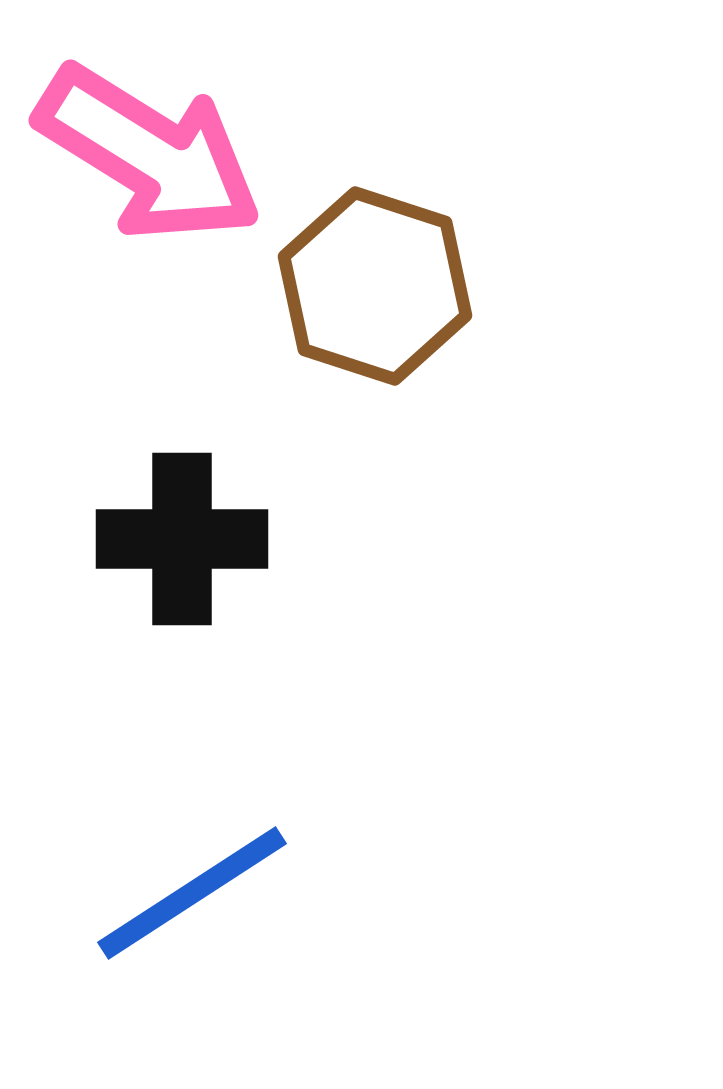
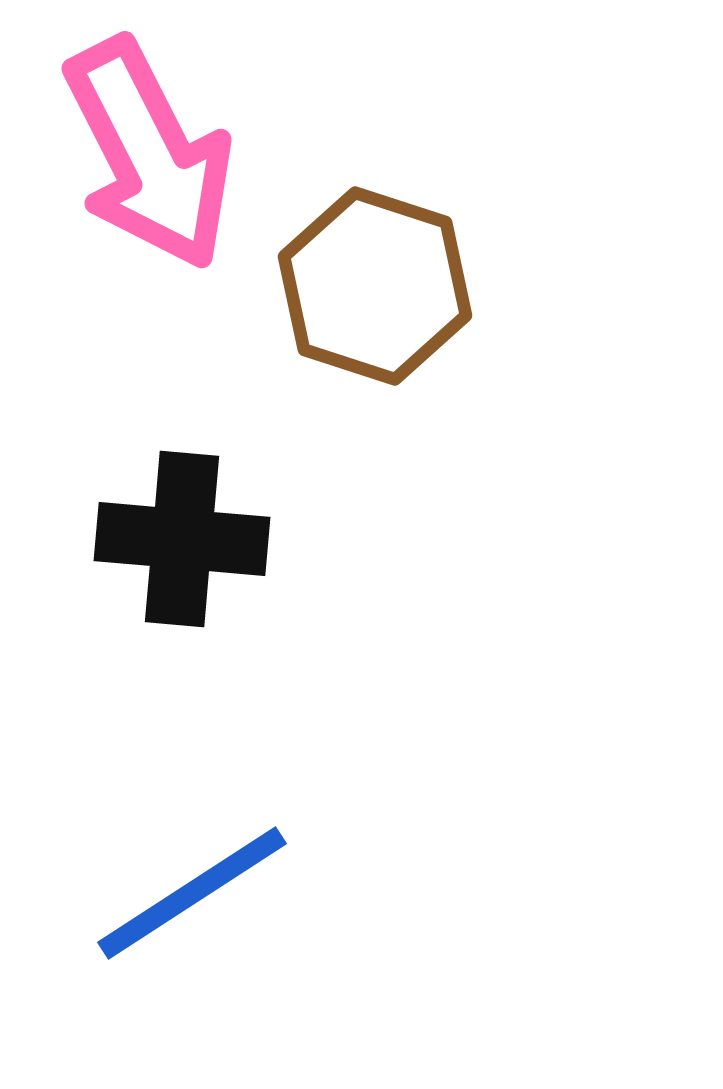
pink arrow: rotated 31 degrees clockwise
black cross: rotated 5 degrees clockwise
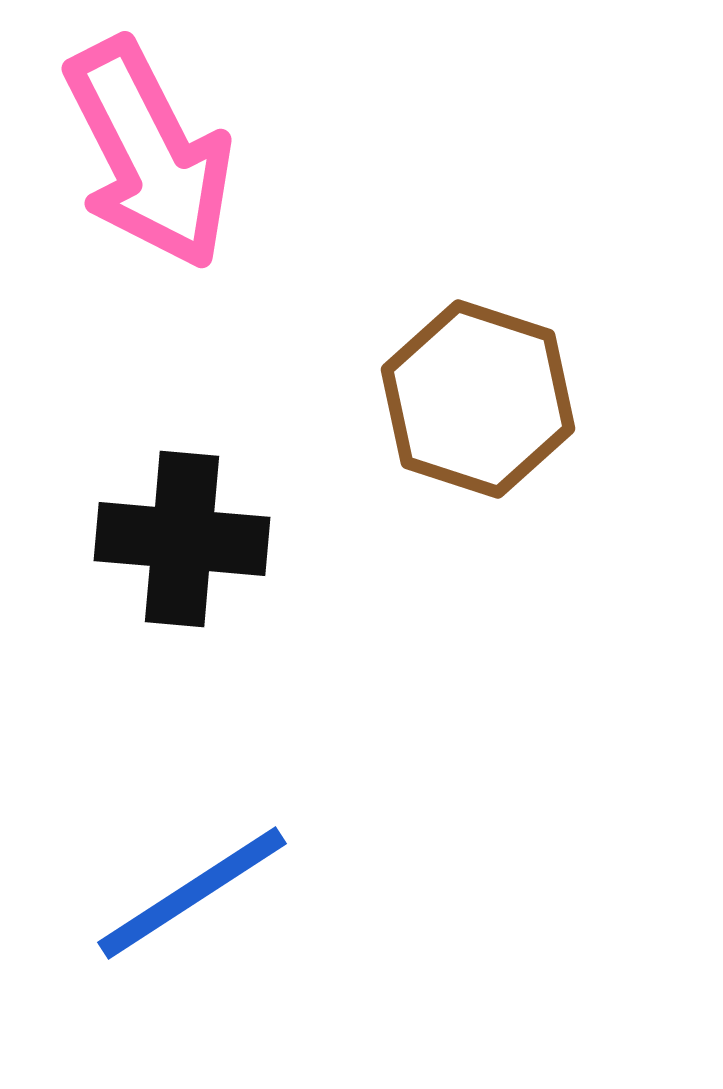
brown hexagon: moved 103 px right, 113 px down
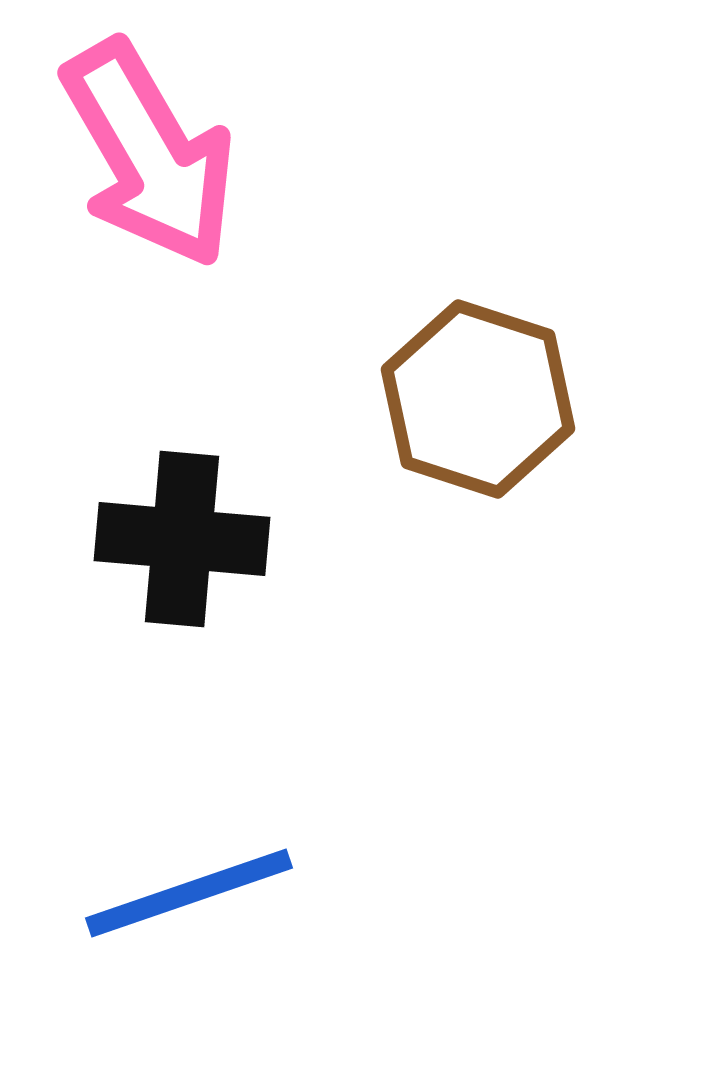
pink arrow: rotated 3 degrees counterclockwise
blue line: moved 3 px left; rotated 14 degrees clockwise
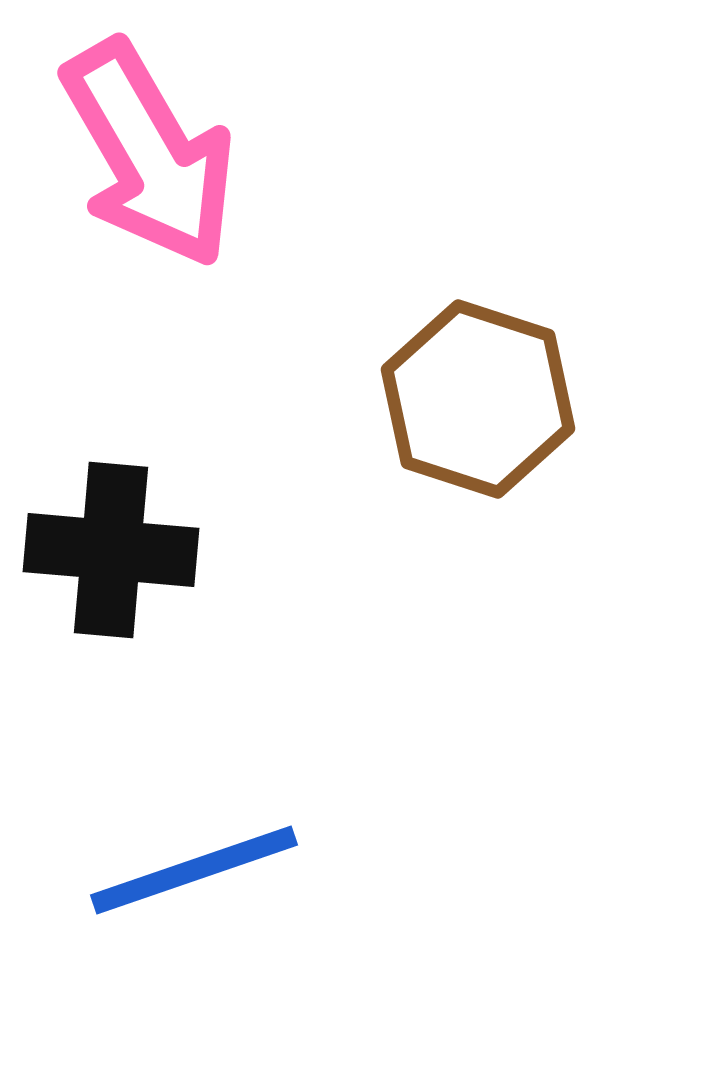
black cross: moved 71 px left, 11 px down
blue line: moved 5 px right, 23 px up
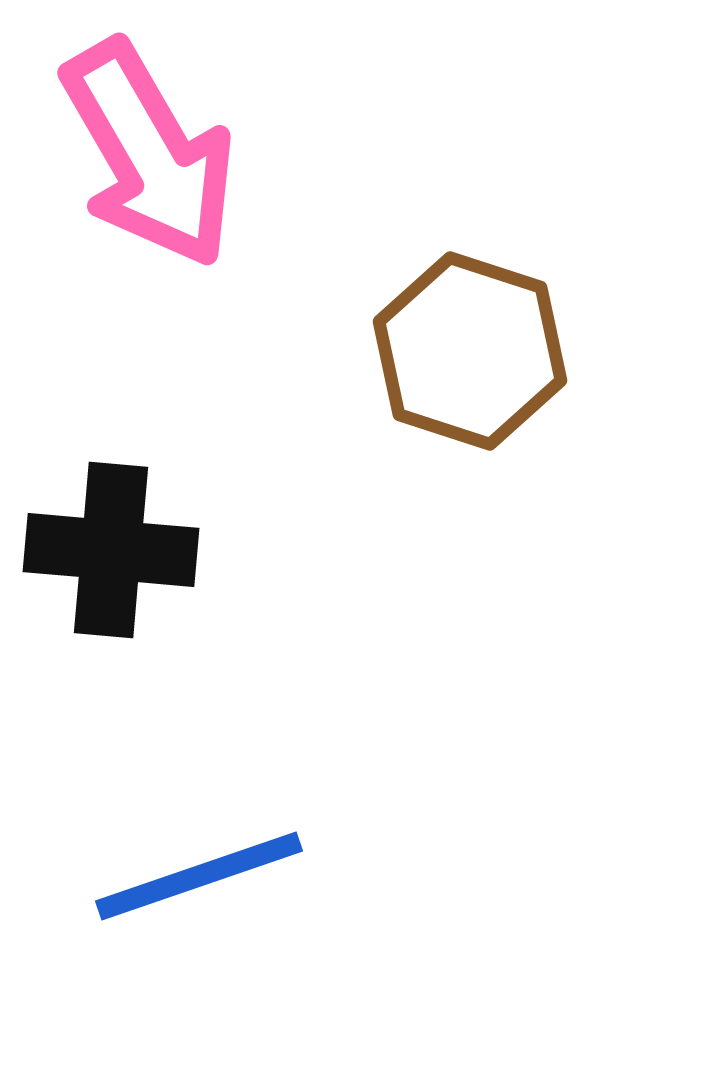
brown hexagon: moved 8 px left, 48 px up
blue line: moved 5 px right, 6 px down
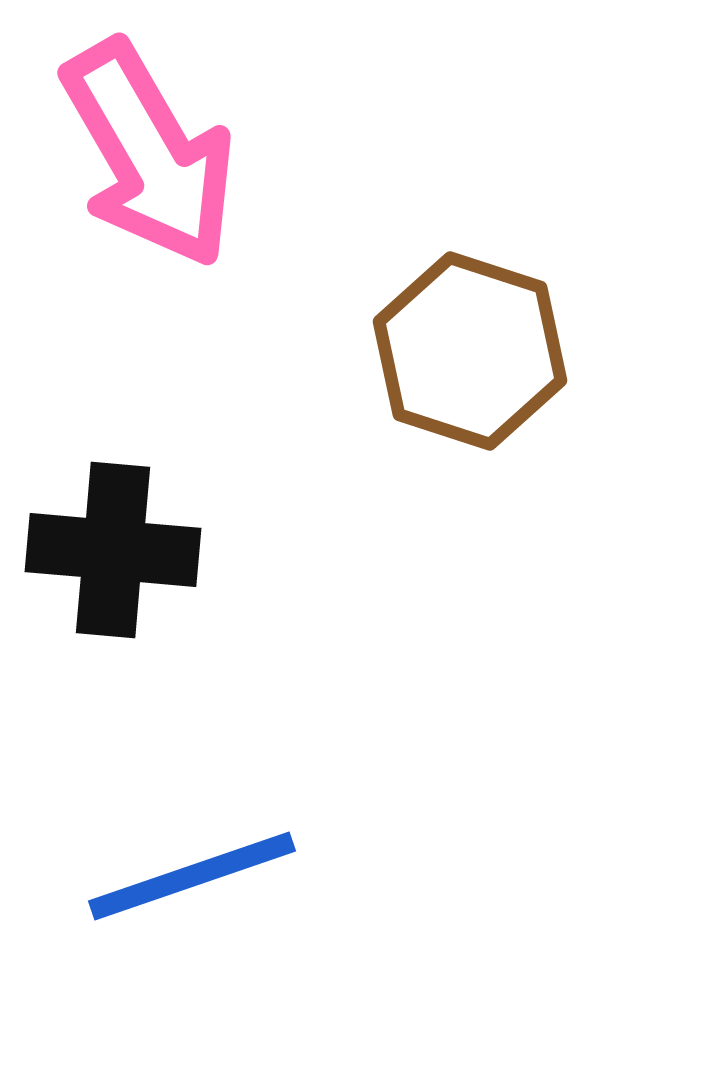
black cross: moved 2 px right
blue line: moved 7 px left
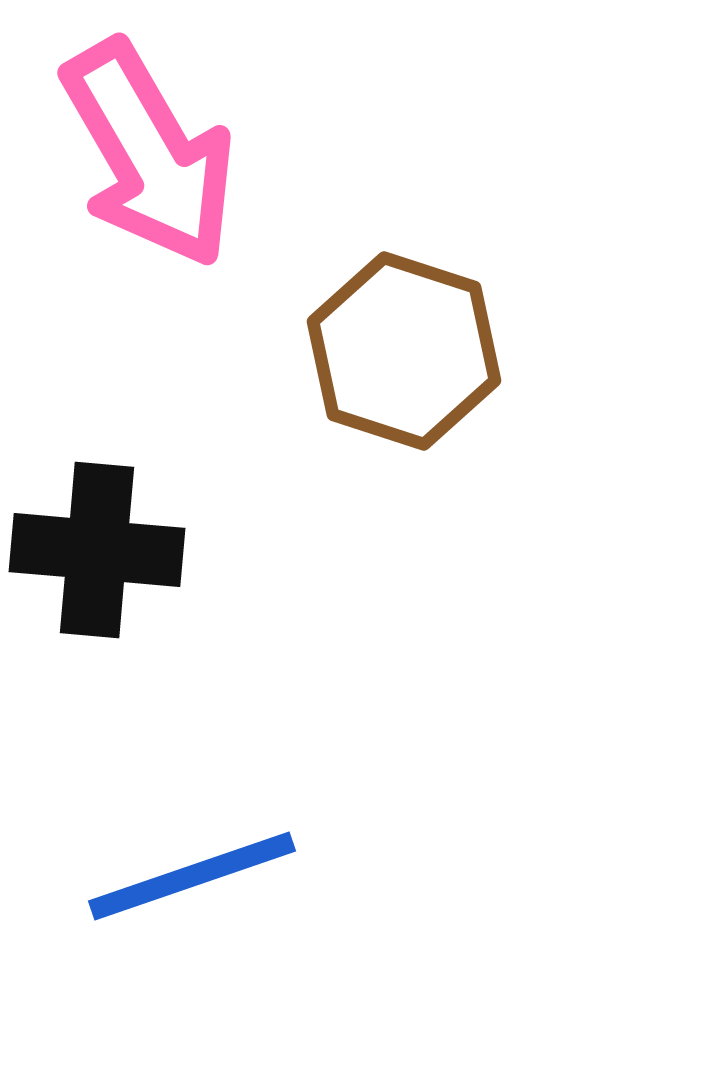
brown hexagon: moved 66 px left
black cross: moved 16 px left
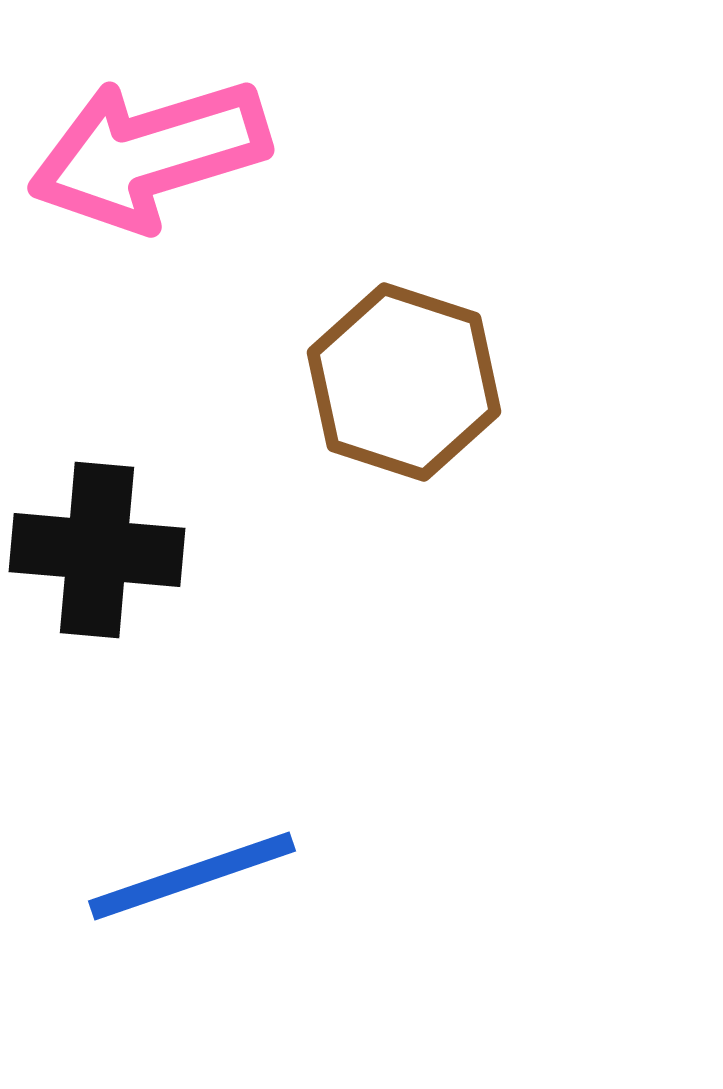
pink arrow: rotated 103 degrees clockwise
brown hexagon: moved 31 px down
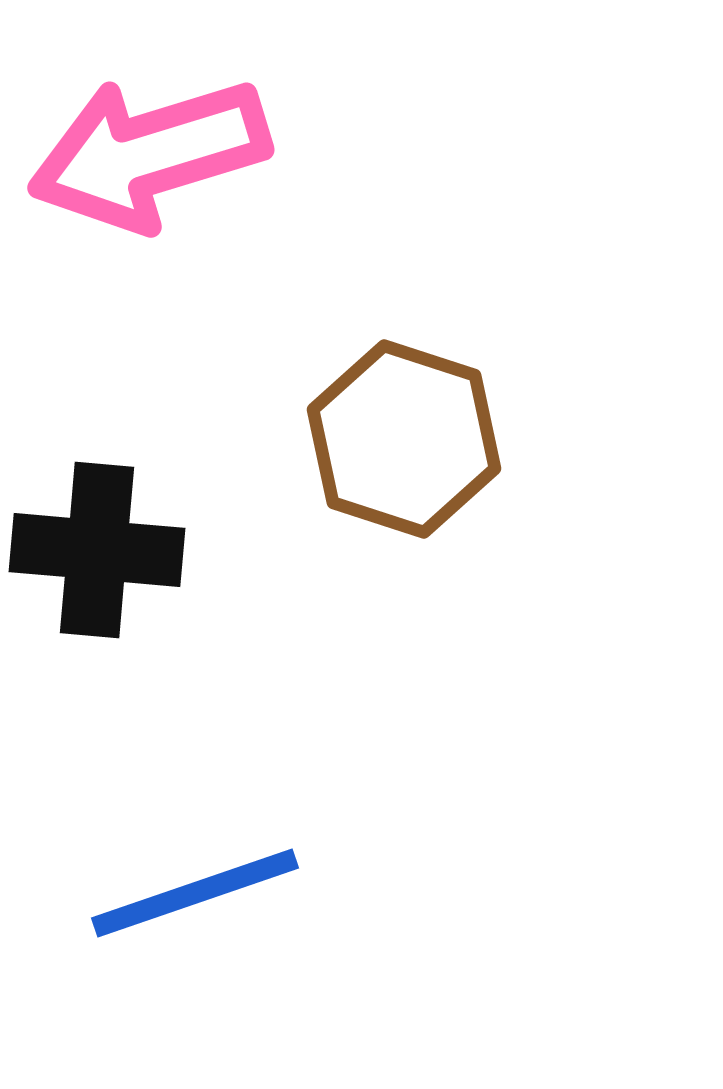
brown hexagon: moved 57 px down
blue line: moved 3 px right, 17 px down
